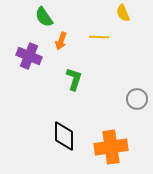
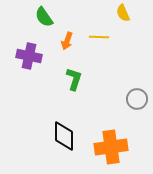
orange arrow: moved 6 px right
purple cross: rotated 10 degrees counterclockwise
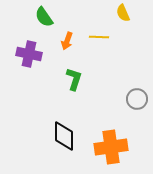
purple cross: moved 2 px up
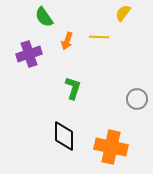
yellow semicircle: rotated 60 degrees clockwise
purple cross: rotated 30 degrees counterclockwise
green L-shape: moved 1 px left, 9 px down
orange cross: rotated 20 degrees clockwise
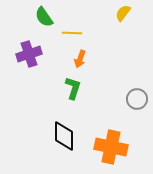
yellow line: moved 27 px left, 4 px up
orange arrow: moved 13 px right, 18 px down
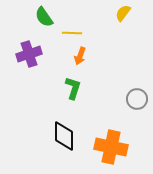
orange arrow: moved 3 px up
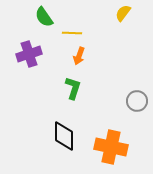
orange arrow: moved 1 px left
gray circle: moved 2 px down
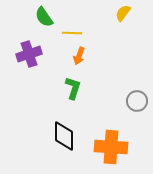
orange cross: rotated 8 degrees counterclockwise
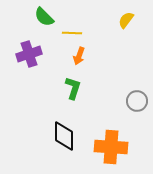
yellow semicircle: moved 3 px right, 7 px down
green semicircle: rotated 10 degrees counterclockwise
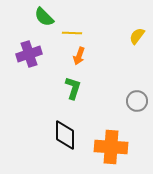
yellow semicircle: moved 11 px right, 16 px down
black diamond: moved 1 px right, 1 px up
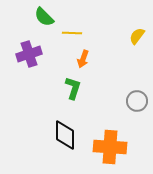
orange arrow: moved 4 px right, 3 px down
orange cross: moved 1 px left
